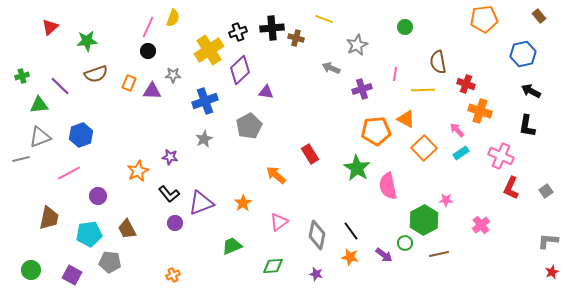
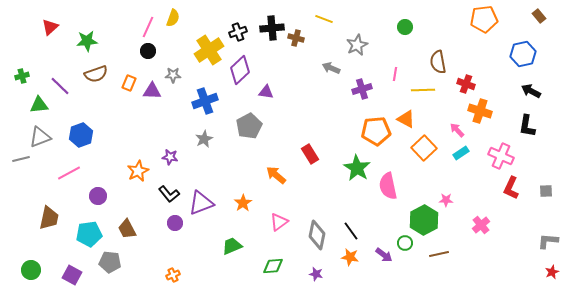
gray square at (546, 191): rotated 32 degrees clockwise
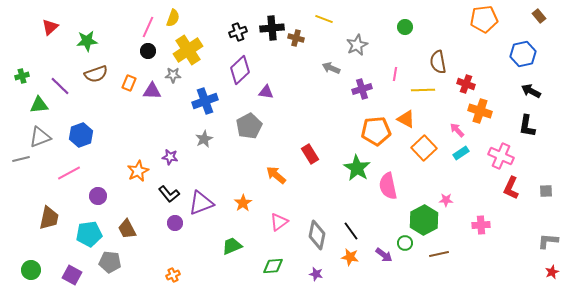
yellow cross at (209, 50): moved 21 px left
pink cross at (481, 225): rotated 36 degrees clockwise
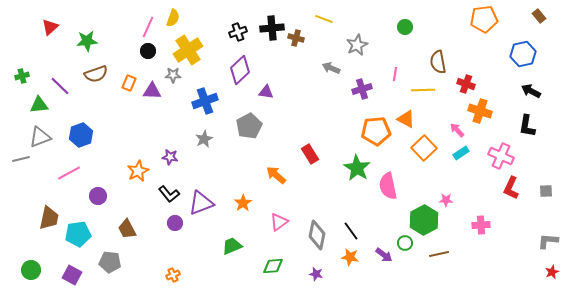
cyan pentagon at (89, 234): moved 11 px left
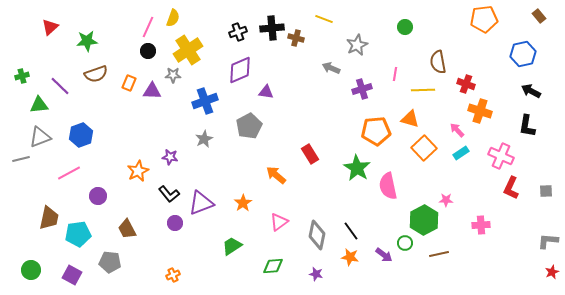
purple diamond at (240, 70): rotated 20 degrees clockwise
orange triangle at (406, 119): moved 4 px right; rotated 12 degrees counterclockwise
green trapezoid at (232, 246): rotated 10 degrees counterclockwise
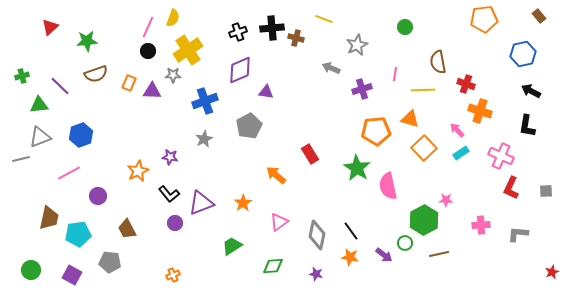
gray L-shape at (548, 241): moved 30 px left, 7 px up
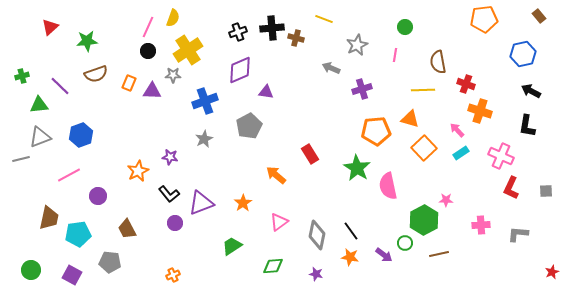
pink line at (395, 74): moved 19 px up
pink line at (69, 173): moved 2 px down
